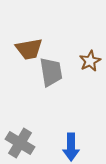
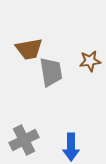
brown star: rotated 20 degrees clockwise
gray cross: moved 4 px right, 3 px up; rotated 32 degrees clockwise
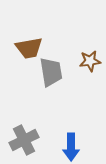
brown trapezoid: moved 1 px up
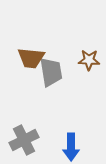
brown trapezoid: moved 2 px right, 10 px down; rotated 16 degrees clockwise
brown star: moved 1 px left, 1 px up; rotated 10 degrees clockwise
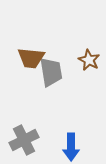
brown star: rotated 25 degrees clockwise
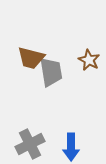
brown trapezoid: rotated 8 degrees clockwise
gray cross: moved 6 px right, 4 px down
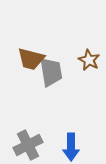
brown trapezoid: moved 1 px down
gray cross: moved 2 px left, 1 px down
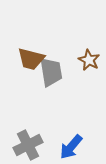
blue arrow: rotated 40 degrees clockwise
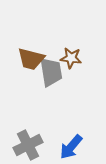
brown star: moved 18 px left, 2 px up; rotated 20 degrees counterclockwise
